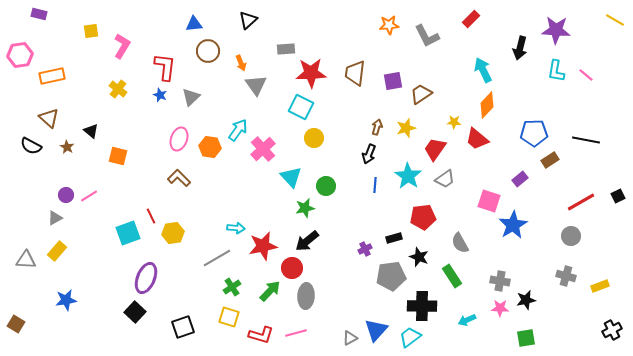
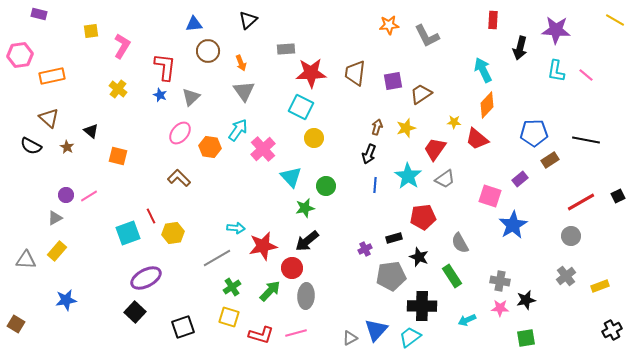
red rectangle at (471, 19): moved 22 px right, 1 px down; rotated 42 degrees counterclockwise
gray triangle at (256, 85): moved 12 px left, 6 px down
pink ellipse at (179, 139): moved 1 px right, 6 px up; rotated 20 degrees clockwise
pink square at (489, 201): moved 1 px right, 5 px up
gray cross at (566, 276): rotated 36 degrees clockwise
purple ellipse at (146, 278): rotated 40 degrees clockwise
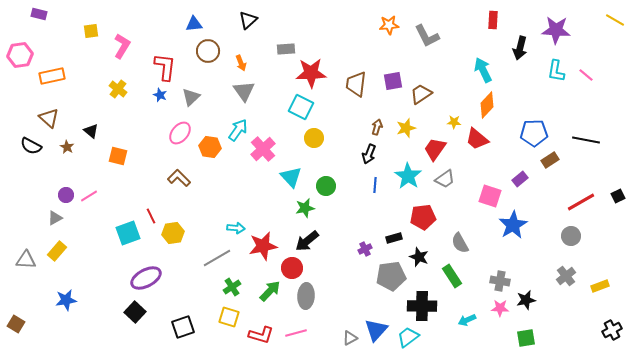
brown trapezoid at (355, 73): moved 1 px right, 11 px down
cyan trapezoid at (410, 337): moved 2 px left
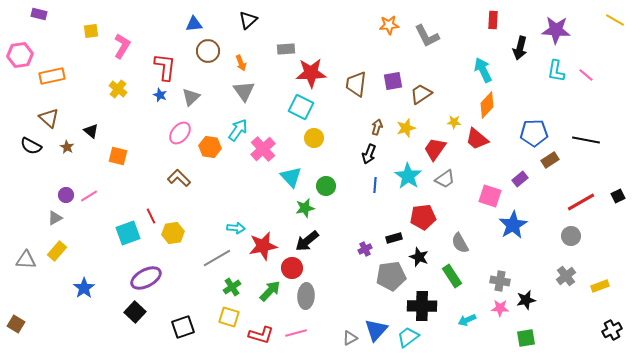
blue star at (66, 300): moved 18 px right, 12 px up; rotated 25 degrees counterclockwise
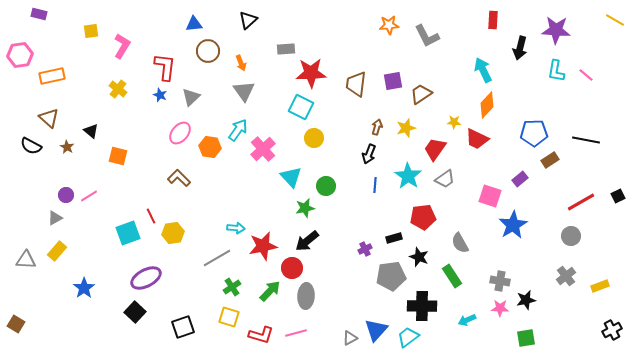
red trapezoid at (477, 139): rotated 15 degrees counterclockwise
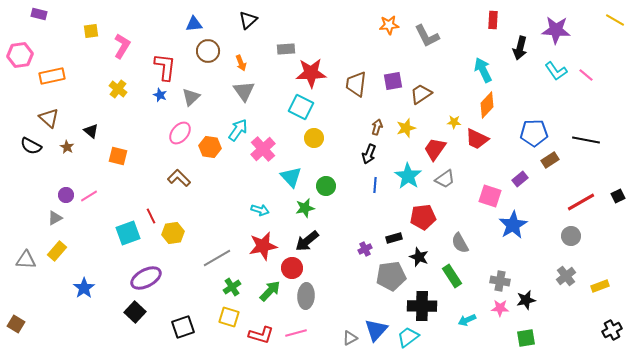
cyan L-shape at (556, 71): rotated 45 degrees counterclockwise
cyan arrow at (236, 228): moved 24 px right, 18 px up; rotated 12 degrees clockwise
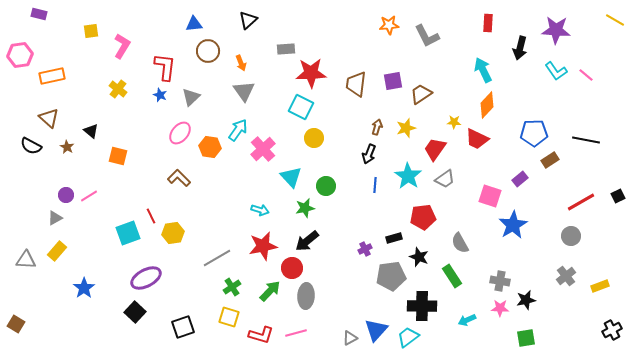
red rectangle at (493, 20): moved 5 px left, 3 px down
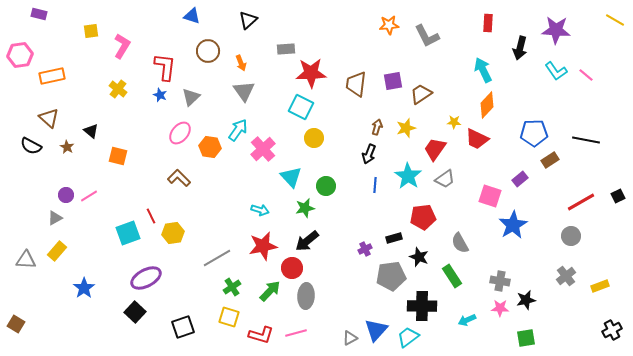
blue triangle at (194, 24): moved 2 px left, 8 px up; rotated 24 degrees clockwise
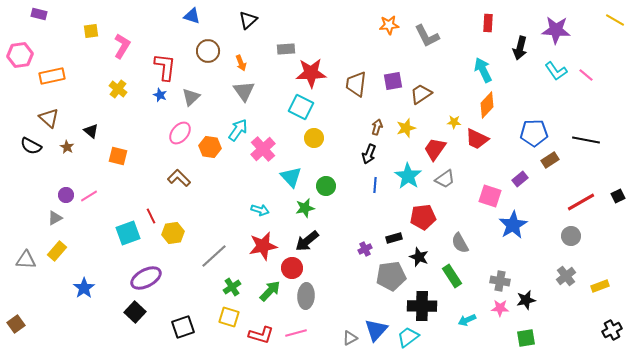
gray line at (217, 258): moved 3 px left, 2 px up; rotated 12 degrees counterclockwise
brown square at (16, 324): rotated 24 degrees clockwise
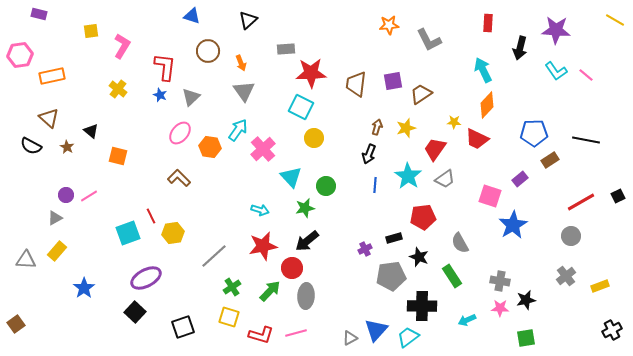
gray L-shape at (427, 36): moved 2 px right, 4 px down
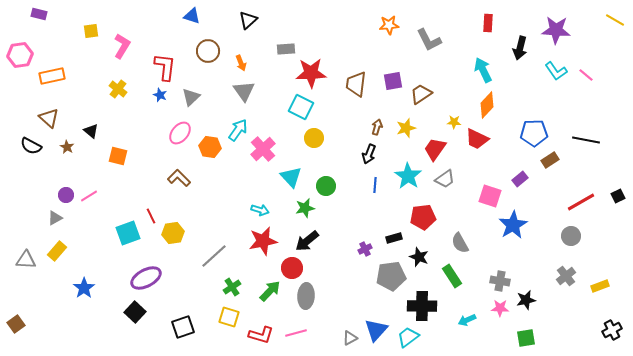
red star at (263, 246): moved 5 px up
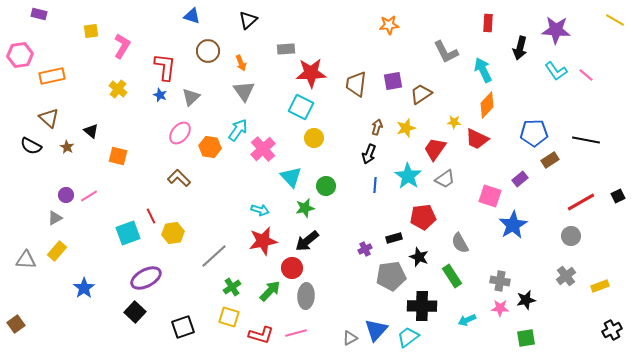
gray L-shape at (429, 40): moved 17 px right, 12 px down
